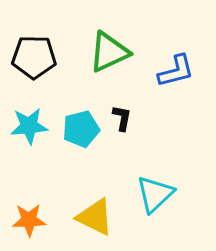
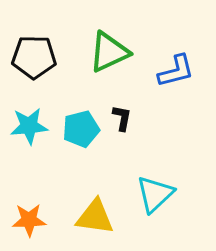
yellow triangle: rotated 18 degrees counterclockwise
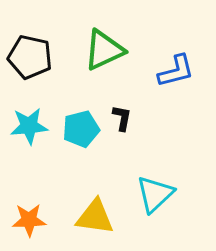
green triangle: moved 5 px left, 2 px up
black pentagon: moved 4 px left; rotated 12 degrees clockwise
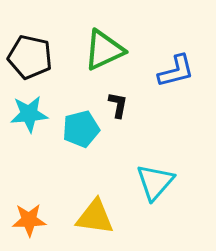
black L-shape: moved 4 px left, 13 px up
cyan star: moved 12 px up
cyan triangle: moved 12 px up; rotated 6 degrees counterclockwise
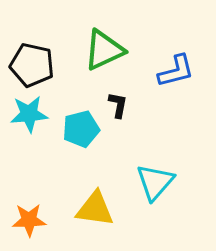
black pentagon: moved 2 px right, 8 px down
yellow triangle: moved 8 px up
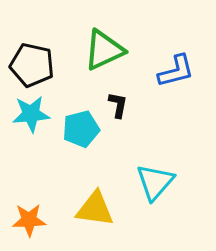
cyan star: moved 2 px right
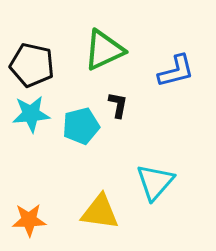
cyan pentagon: moved 3 px up
yellow triangle: moved 5 px right, 3 px down
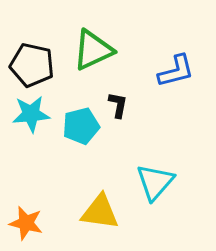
green triangle: moved 11 px left
orange star: moved 3 px left, 3 px down; rotated 16 degrees clockwise
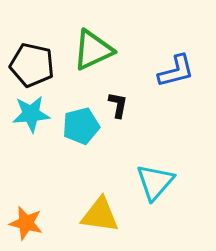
yellow triangle: moved 3 px down
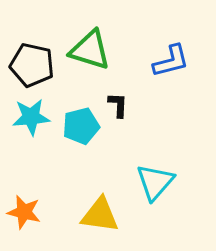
green triangle: moved 3 px left; rotated 42 degrees clockwise
blue L-shape: moved 5 px left, 10 px up
black L-shape: rotated 8 degrees counterclockwise
cyan star: moved 3 px down
orange star: moved 2 px left, 11 px up
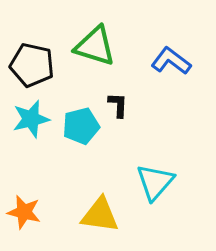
green triangle: moved 5 px right, 4 px up
blue L-shape: rotated 129 degrees counterclockwise
cyan star: moved 2 px down; rotated 9 degrees counterclockwise
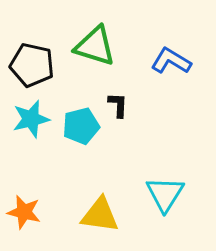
blue L-shape: rotated 6 degrees counterclockwise
cyan triangle: moved 10 px right, 12 px down; rotated 9 degrees counterclockwise
